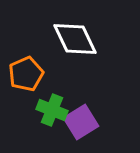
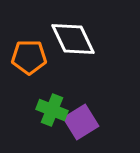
white diamond: moved 2 px left
orange pentagon: moved 3 px right, 17 px up; rotated 24 degrees clockwise
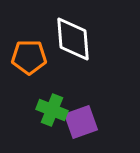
white diamond: rotated 21 degrees clockwise
purple square: rotated 12 degrees clockwise
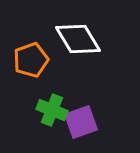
white diamond: moved 5 px right; rotated 27 degrees counterclockwise
orange pentagon: moved 2 px right, 3 px down; rotated 20 degrees counterclockwise
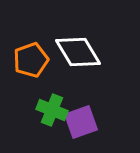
white diamond: moved 13 px down
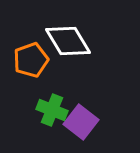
white diamond: moved 10 px left, 11 px up
purple square: rotated 32 degrees counterclockwise
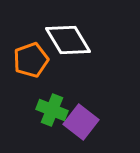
white diamond: moved 1 px up
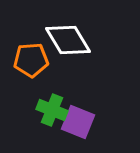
orange pentagon: rotated 16 degrees clockwise
purple square: moved 3 px left; rotated 16 degrees counterclockwise
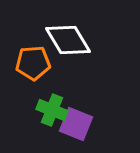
orange pentagon: moved 2 px right, 3 px down
purple square: moved 2 px left, 2 px down
